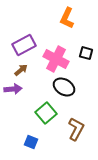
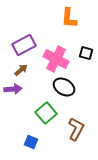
orange L-shape: moved 2 px right; rotated 20 degrees counterclockwise
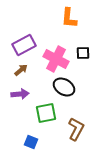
black square: moved 3 px left; rotated 16 degrees counterclockwise
purple arrow: moved 7 px right, 5 px down
green square: rotated 30 degrees clockwise
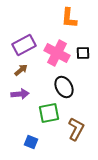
pink cross: moved 1 px right, 6 px up
black ellipse: rotated 30 degrees clockwise
green square: moved 3 px right
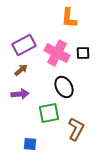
blue square: moved 1 px left, 2 px down; rotated 16 degrees counterclockwise
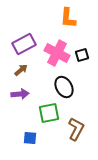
orange L-shape: moved 1 px left
purple rectangle: moved 1 px up
black square: moved 1 px left, 2 px down; rotated 16 degrees counterclockwise
blue square: moved 6 px up
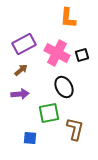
brown L-shape: moved 1 px left; rotated 15 degrees counterclockwise
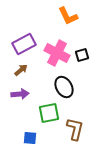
orange L-shape: moved 2 px up; rotated 30 degrees counterclockwise
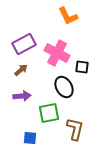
black square: moved 12 px down; rotated 24 degrees clockwise
purple arrow: moved 2 px right, 2 px down
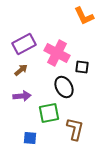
orange L-shape: moved 16 px right
